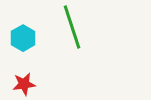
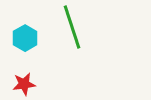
cyan hexagon: moved 2 px right
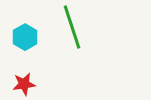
cyan hexagon: moved 1 px up
